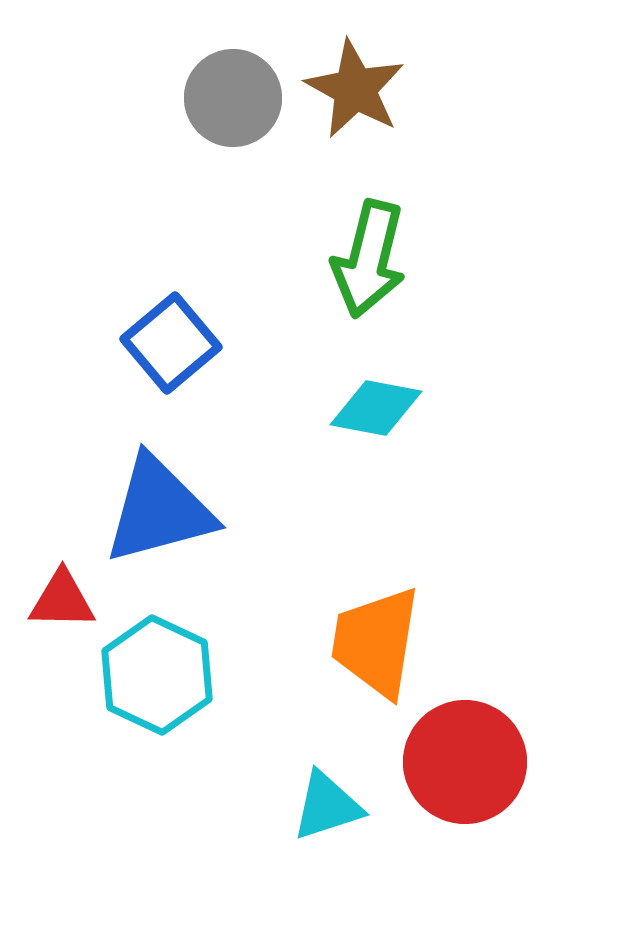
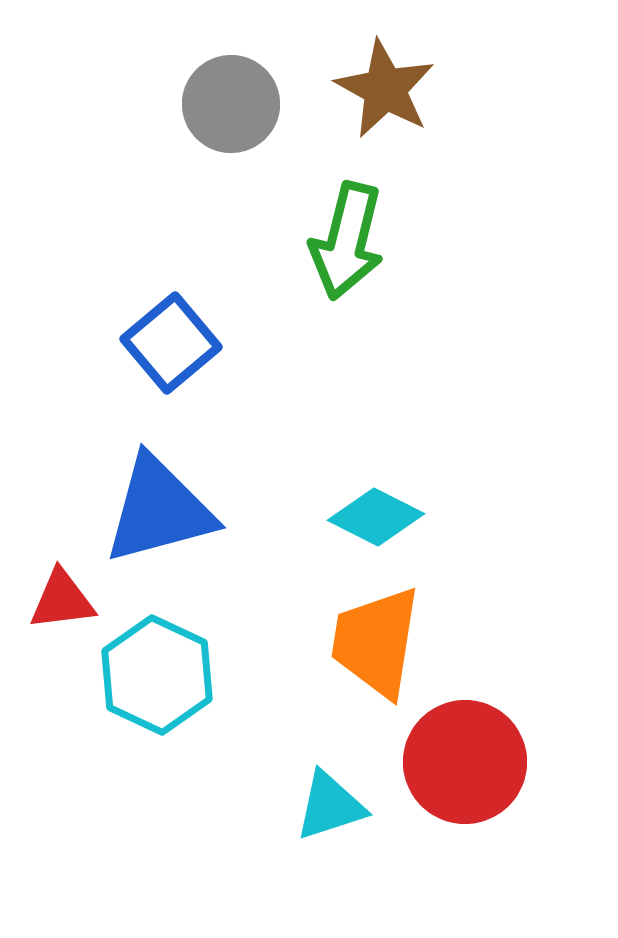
brown star: moved 30 px right
gray circle: moved 2 px left, 6 px down
green arrow: moved 22 px left, 18 px up
cyan diamond: moved 109 px down; rotated 16 degrees clockwise
red triangle: rotated 8 degrees counterclockwise
cyan triangle: moved 3 px right
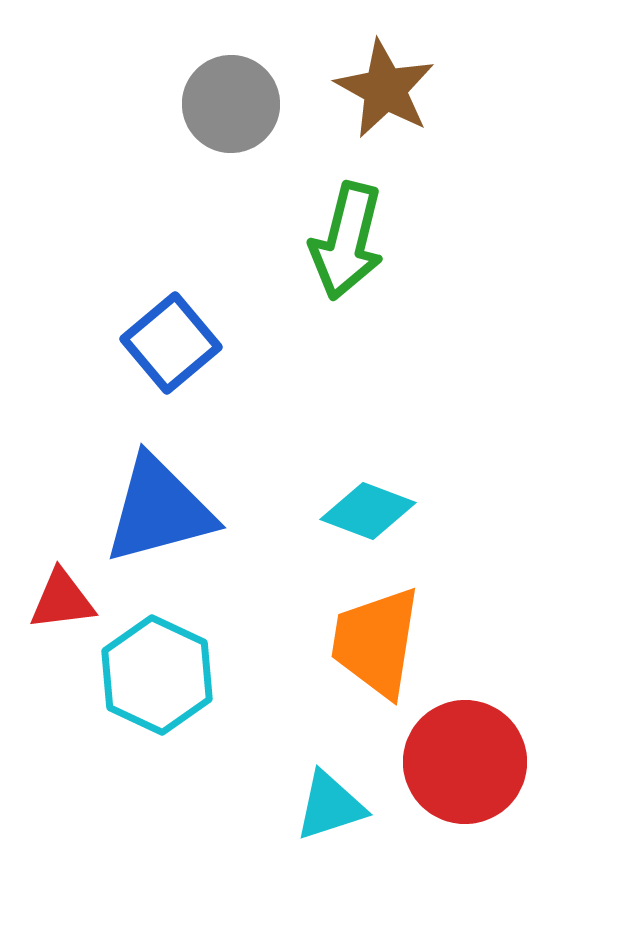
cyan diamond: moved 8 px left, 6 px up; rotated 6 degrees counterclockwise
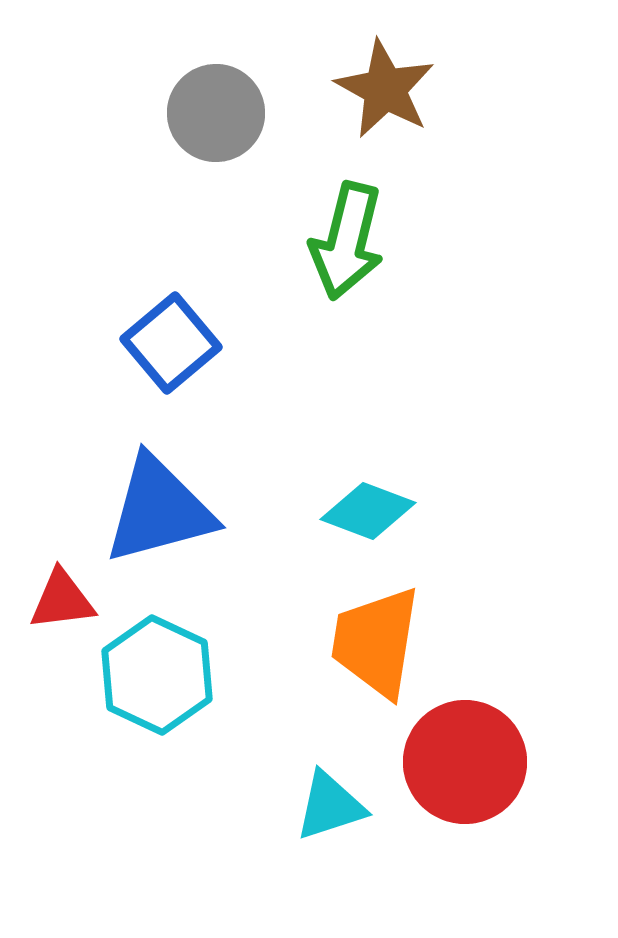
gray circle: moved 15 px left, 9 px down
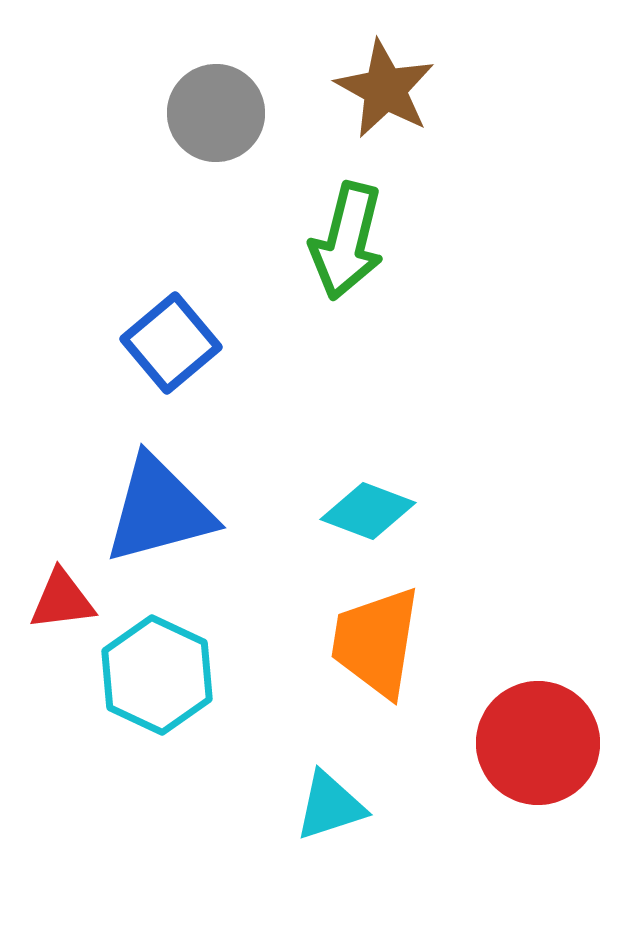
red circle: moved 73 px right, 19 px up
